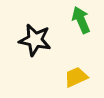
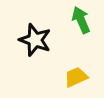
black star: rotated 8 degrees clockwise
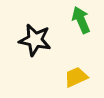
black star: rotated 8 degrees counterclockwise
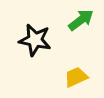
green arrow: rotated 76 degrees clockwise
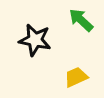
green arrow: rotated 100 degrees counterclockwise
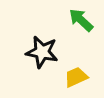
black star: moved 7 px right, 12 px down
